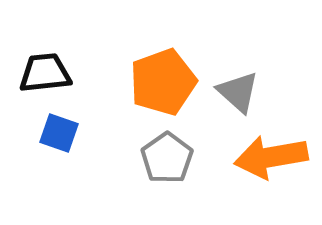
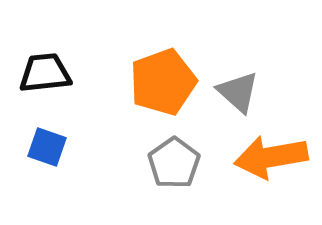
blue square: moved 12 px left, 14 px down
gray pentagon: moved 7 px right, 5 px down
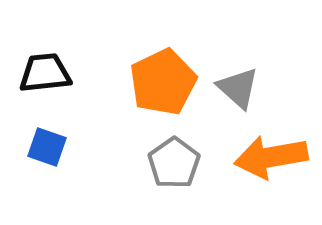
orange pentagon: rotated 6 degrees counterclockwise
gray triangle: moved 4 px up
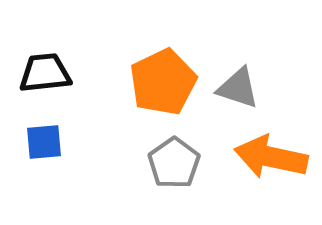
gray triangle: rotated 24 degrees counterclockwise
blue square: moved 3 px left, 5 px up; rotated 24 degrees counterclockwise
orange arrow: rotated 22 degrees clockwise
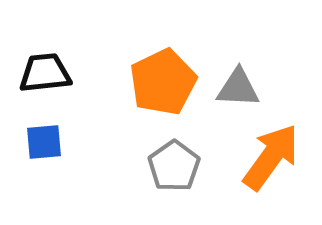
gray triangle: rotated 15 degrees counterclockwise
orange arrow: rotated 114 degrees clockwise
gray pentagon: moved 3 px down
